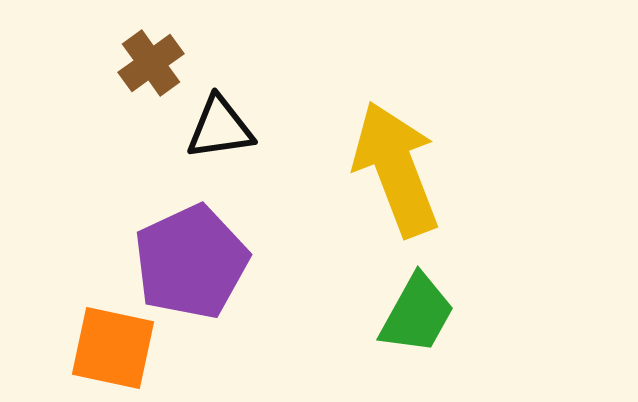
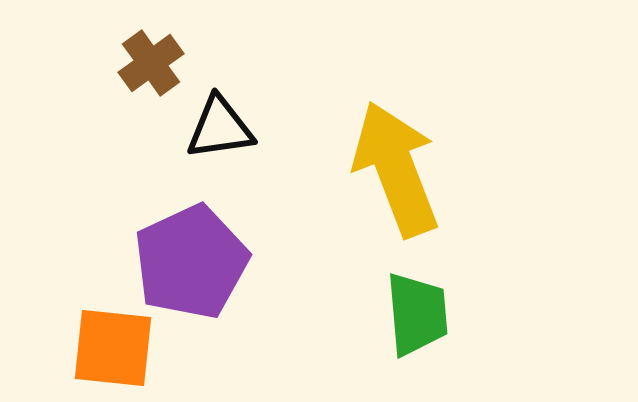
green trapezoid: rotated 34 degrees counterclockwise
orange square: rotated 6 degrees counterclockwise
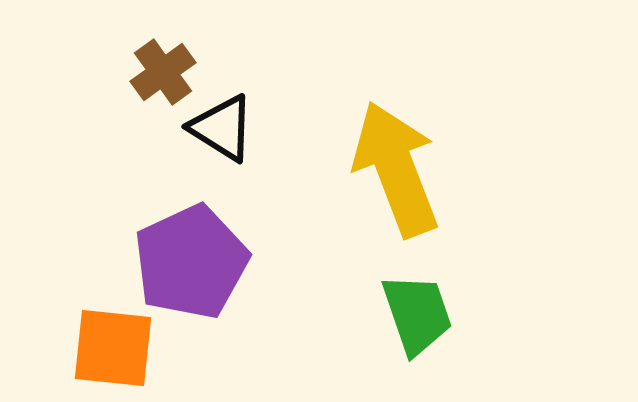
brown cross: moved 12 px right, 9 px down
black triangle: moved 2 px right; rotated 40 degrees clockwise
green trapezoid: rotated 14 degrees counterclockwise
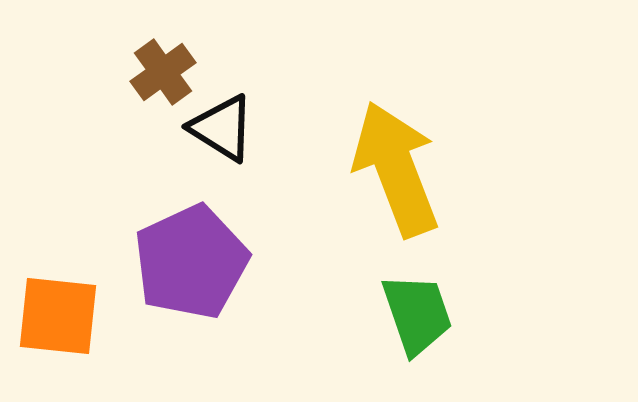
orange square: moved 55 px left, 32 px up
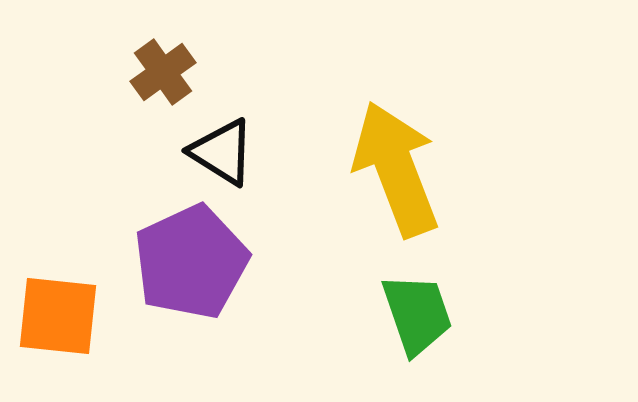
black triangle: moved 24 px down
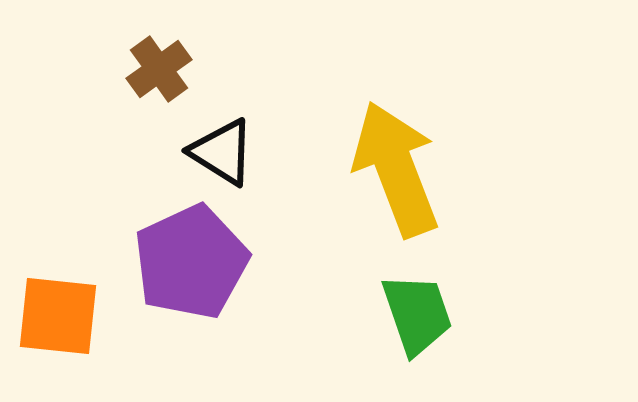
brown cross: moved 4 px left, 3 px up
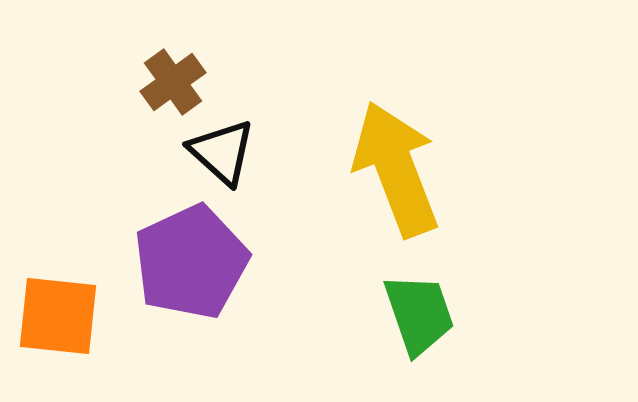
brown cross: moved 14 px right, 13 px down
black triangle: rotated 10 degrees clockwise
green trapezoid: moved 2 px right
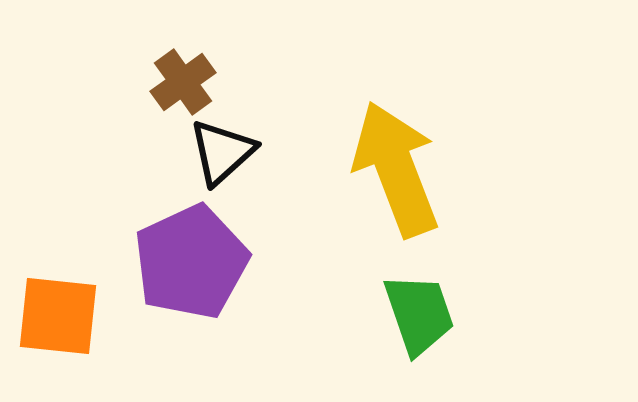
brown cross: moved 10 px right
black triangle: rotated 36 degrees clockwise
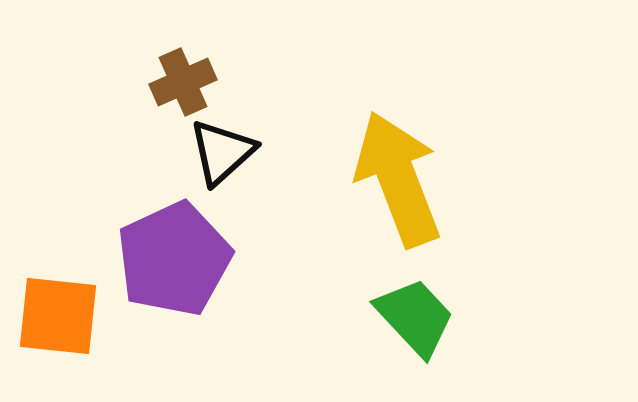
brown cross: rotated 12 degrees clockwise
yellow arrow: moved 2 px right, 10 px down
purple pentagon: moved 17 px left, 3 px up
green trapezoid: moved 4 px left, 3 px down; rotated 24 degrees counterclockwise
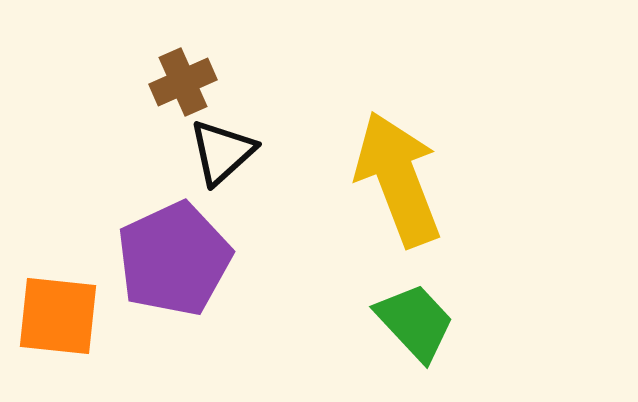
green trapezoid: moved 5 px down
